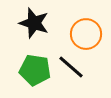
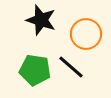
black star: moved 7 px right, 3 px up
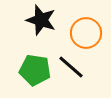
orange circle: moved 1 px up
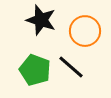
orange circle: moved 1 px left, 2 px up
green pentagon: rotated 12 degrees clockwise
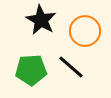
black star: rotated 12 degrees clockwise
green pentagon: moved 4 px left; rotated 24 degrees counterclockwise
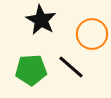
orange circle: moved 7 px right, 3 px down
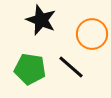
black star: rotated 8 degrees counterclockwise
green pentagon: moved 1 px left, 1 px up; rotated 12 degrees clockwise
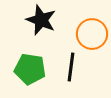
black line: rotated 56 degrees clockwise
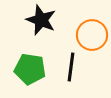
orange circle: moved 1 px down
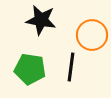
black star: rotated 12 degrees counterclockwise
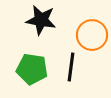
green pentagon: moved 2 px right
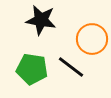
orange circle: moved 4 px down
black line: rotated 60 degrees counterclockwise
